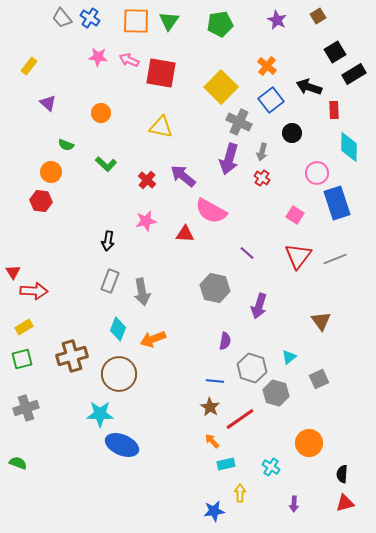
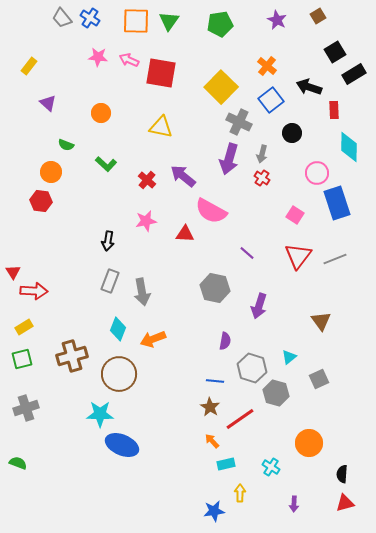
gray arrow at (262, 152): moved 2 px down
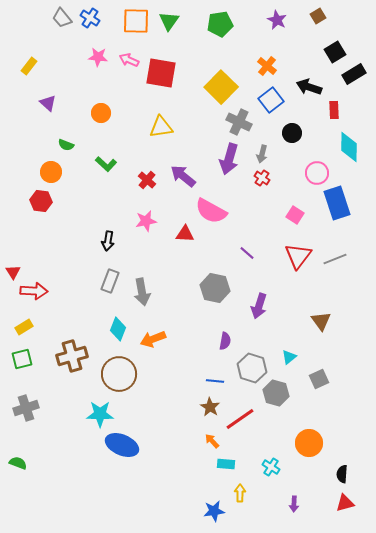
yellow triangle at (161, 127): rotated 20 degrees counterclockwise
cyan rectangle at (226, 464): rotated 18 degrees clockwise
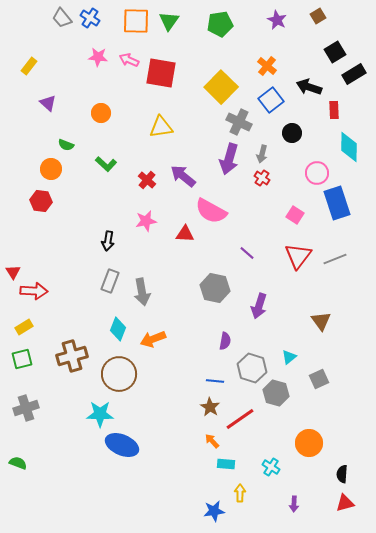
orange circle at (51, 172): moved 3 px up
